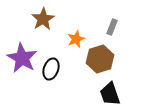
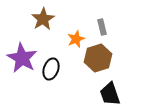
gray rectangle: moved 10 px left; rotated 35 degrees counterclockwise
brown hexagon: moved 2 px left, 1 px up
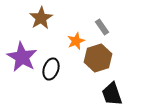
brown star: moved 2 px left, 1 px up
gray rectangle: rotated 21 degrees counterclockwise
orange star: moved 2 px down
purple star: moved 1 px up
black trapezoid: moved 2 px right
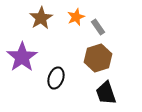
gray rectangle: moved 4 px left
orange star: moved 24 px up
purple star: rotated 8 degrees clockwise
black ellipse: moved 5 px right, 9 px down
black trapezoid: moved 6 px left, 1 px up
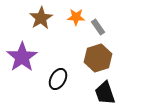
orange star: rotated 24 degrees clockwise
black ellipse: moved 2 px right, 1 px down; rotated 10 degrees clockwise
black trapezoid: moved 1 px left
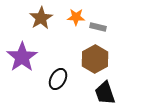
gray rectangle: rotated 42 degrees counterclockwise
brown hexagon: moved 3 px left, 1 px down; rotated 12 degrees counterclockwise
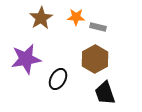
purple star: moved 4 px right, 2 px down; rotated 24 degrees clockwise
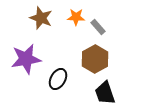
brown star: rotated 20 degrees counterclockwise
gray rectangle: rotated 35 degrees clockwise
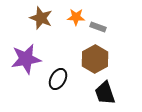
gray rectangle: rotated 28 degrees counterclockwise
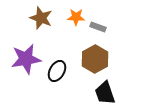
black ellipse: moved 1 px left, 8 px up
